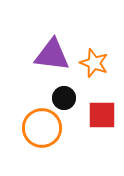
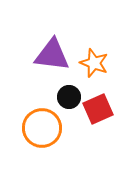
black circle: moved 5 px right, 1 px up
red square: moved 4 px left, 6 px up; rotated 24 degrees counterclockwise
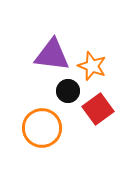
orange star: moved 2 px left, 3 px down
black circle: moved 1 px left, 6 px up
red square: rotated 12 degrees counterclockwise
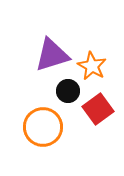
purple triangle: rotated 24 degrees counterclockwise
orange star: rotated 8 degrees clockwise
orange circle: moved 1 px right, 1 px up
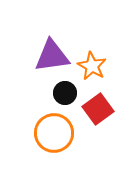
purple triangle: moved 1 px down; rotated 9 degrees clockwise
black circle: moved 3 px left, 2 px down
orange circle: moved 11 px right, 6 px down
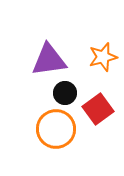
purple triangle: moved 3 px left, 4 px down
orange star: moved 11 px right, 9 px up; rotated 28 degrees clockwise
orange circle: moved 2 px right, 4 px up
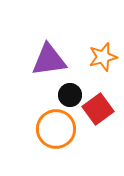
black circle: moved 5 px right, 2 px down
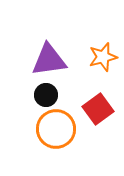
black circle: moved 24 px left
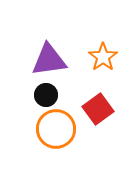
orange star: rotated 20 degrees counterclockwise
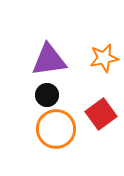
orange star: moved 1 px right, 1 px down; rotated 24 degrees clockwise
black circle: moved 1 px right
red square: moved 3 px right, 5 px down
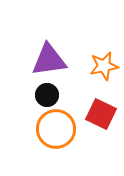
orange star: moved 8 px down
red square: rotated 28 degrees counterclockwise
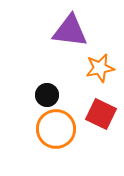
purple triangle: moved 21 px right, 29 px up; rotated 15 degrees clockwise
orange star: moved 4 px left, 2 px down
